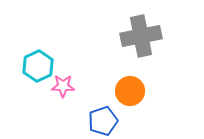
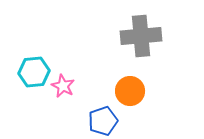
gray cross: rotated 6 degrees clockwise
cyan hexagon: moved 4 px left, 6 px down; rotated 20 degrees clockwise
pink star: rotated 25 degrees clockwise
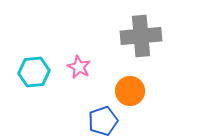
pink star: moved 16 px right, 19 px up
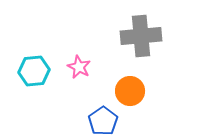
cyan hexagon: moved 1 px up
blue pentagon: rotated 16 degrees counterclockwise
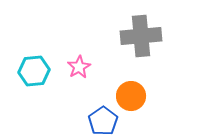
pink star: rotated 15 degrees clockwise
orange circle: moved 1 px right, 5 px down
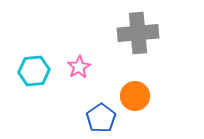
gray cross: moved 3 px left, 3 px up
orange circle: moved 4 px right
blue pentagon: moved 2 px left, 3 px up
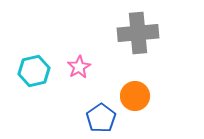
cyan hexagon: rotated 8 degrees counterclockwise
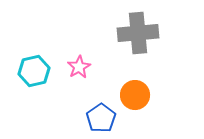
orange circle: moved 1 px up
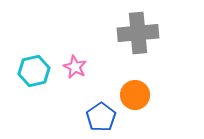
pink star: moved 4 px left; rotated 15 degrees counterclockwise
blue pentagon: moved 1 px up
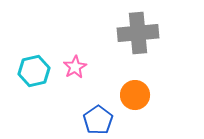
pink star: rotated 15 degrees clockwise
blue pentagon: moved 3 px left, 3 px down
